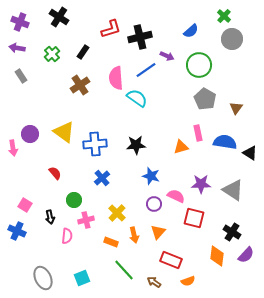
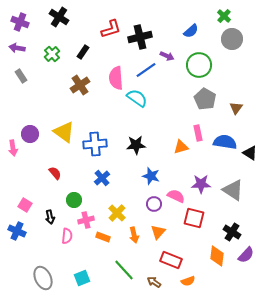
orange rectangle at (111, 242): moved 8 px left, 5 px up
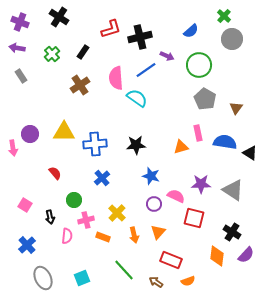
yellow triangle at (64, 132): rotated 35 degrees counterclockwise
blue cross at (17, 231): moved 10 px right, 14 px down; rotated 24 degrees clockwise
brown arrow at (154, 282): moved 2 px right
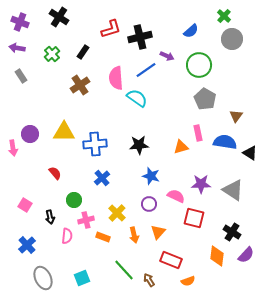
brown triangle at (236, 108): moved 8 px down
black star at (136, 145): moved 3 px right
purple circle at (154, 204): moved 5 px left
brown arrow at (156, 282): moved 7 px left, 2 px up; rotated 24 degrees clockwise
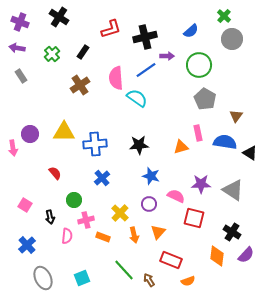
black cross at (140, 37): moved 5 px right
purple arrow at (167, 56): rotated 24 degrees counterclockwise
yellow cross at (117, 213): moved 3 px right
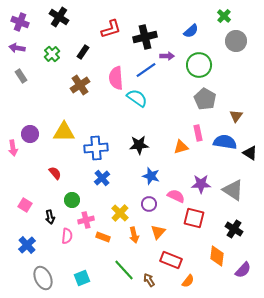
gray circle at (232, 39): moved 4 px right, 2 px down
blue cross at (95, 144): moved 1 px right, 4 px down
green circle at (74, 200): moved 2 px left
black cross at (232, 232): moved 2 px right, 3 px up
purple semicircle at (246, 255): moved 3 px left, 15 px down
orange semicircle at (188, 281): rotated 32 degrees counterclockwise
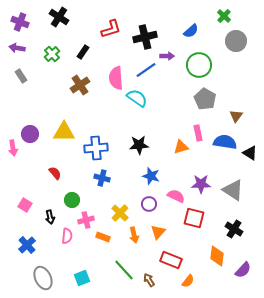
blue cross at (102, 178): rotated 35 degrees counterclockwise
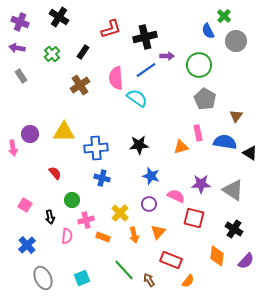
blue semicircle at (191, 31): moved 17 px right; rotated 105 degrees clockwise
purple semicircle at (243, 270): moved 3 px right, 9 px up
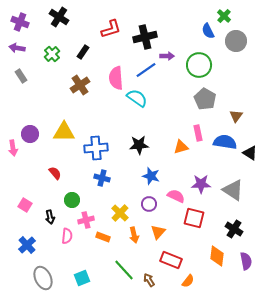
purple semicircle at (246, 261): rotated 54 degrees counterclockwise
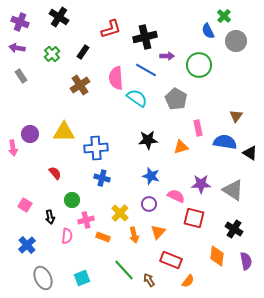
blue line at (146, 70): rotated 65 degrees clockwise
gray pentagon at (205, 99): moved 29 px left
pink rectangle at (198, 133): moved 5 px up
black star at (139, 145): moved 9 px right, 5 px up
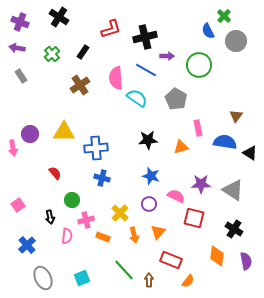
pink square at (25, 205): moved 7 px left; rotated 24 degrees clockwise
brown arrow at (149, 280): rotated 32 degrees clockwise
